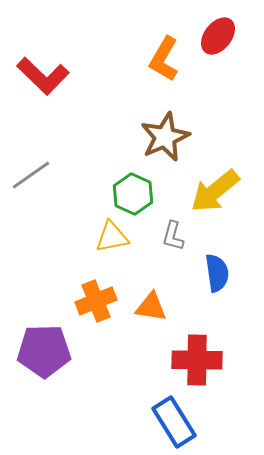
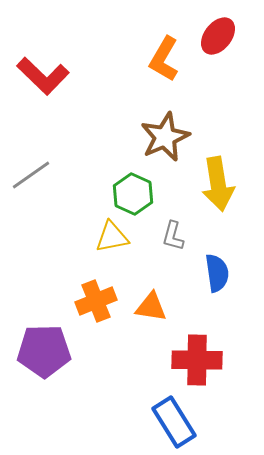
yellow arrow: moved 3 px right, 7 px up; rotated 60 degrees counterclockwise
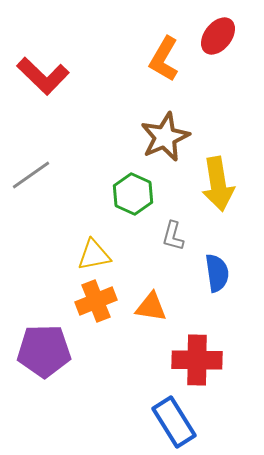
yellow triangle: moved 18 px left, 18 px down
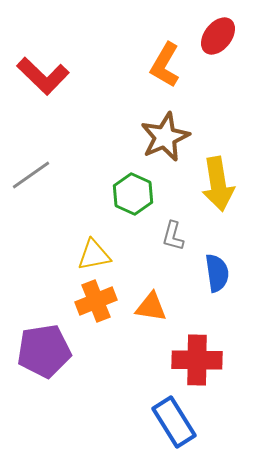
orange L-shape: moved 1 px right, 6 px down
purple pentagon: rotated 8 degrees counterclockwise
